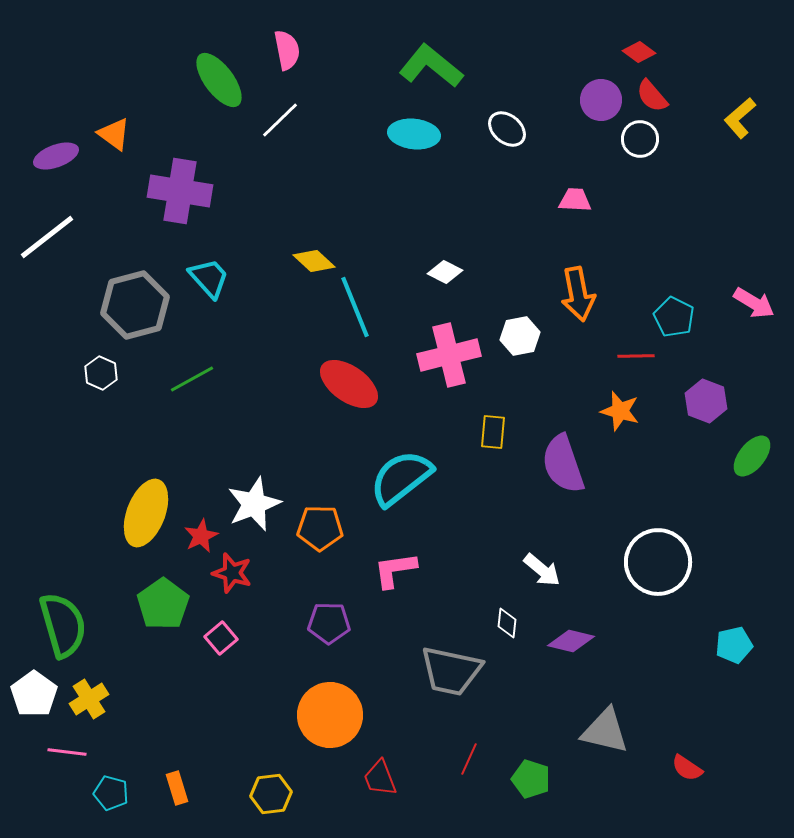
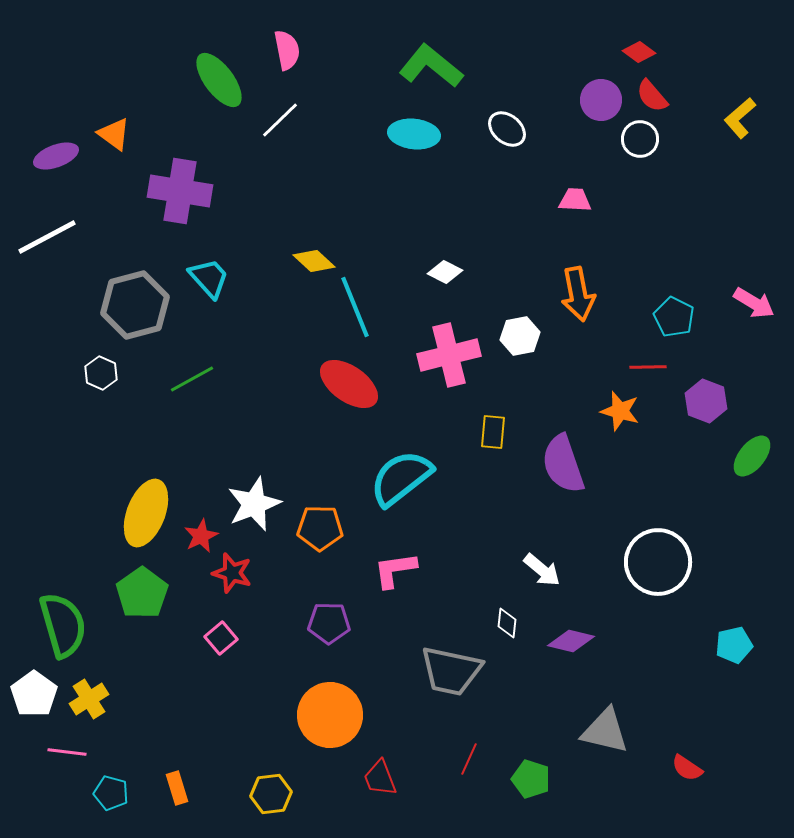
white line at (47, 237): rotated 10 degrees clockwise
red line at (636, 356): moved 12 px right, 11 px down
green pentagon at (163, 604): moved 21 px left, 11 px up
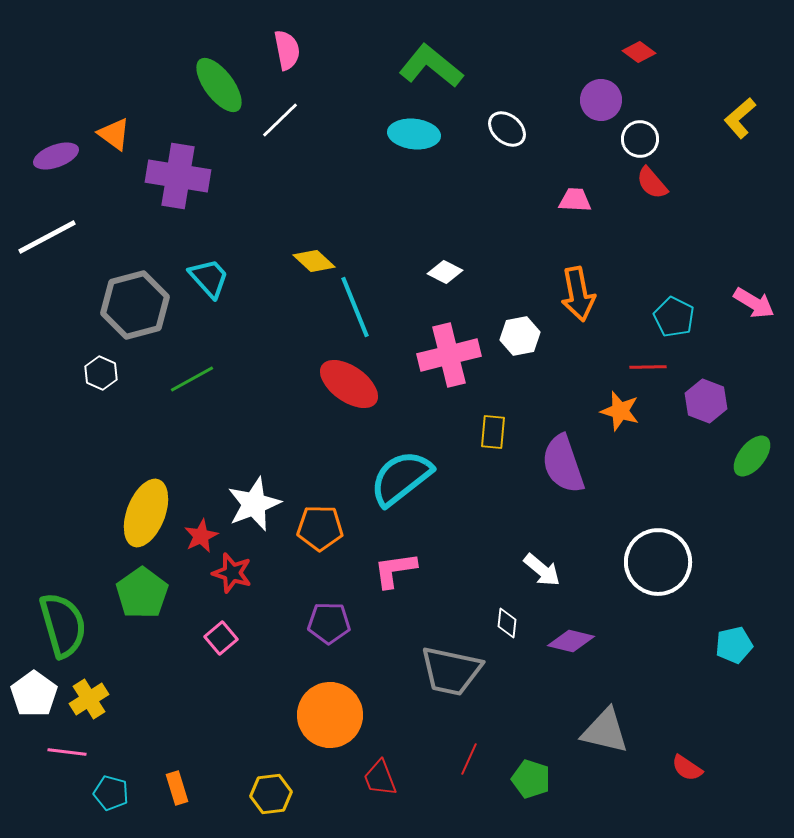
green ellipse at (219, 80): moved 5 px down
red semicircle at (652, 96): moved 87 px down
purple cross at (180, 191): moved 2 px left, 15 px up
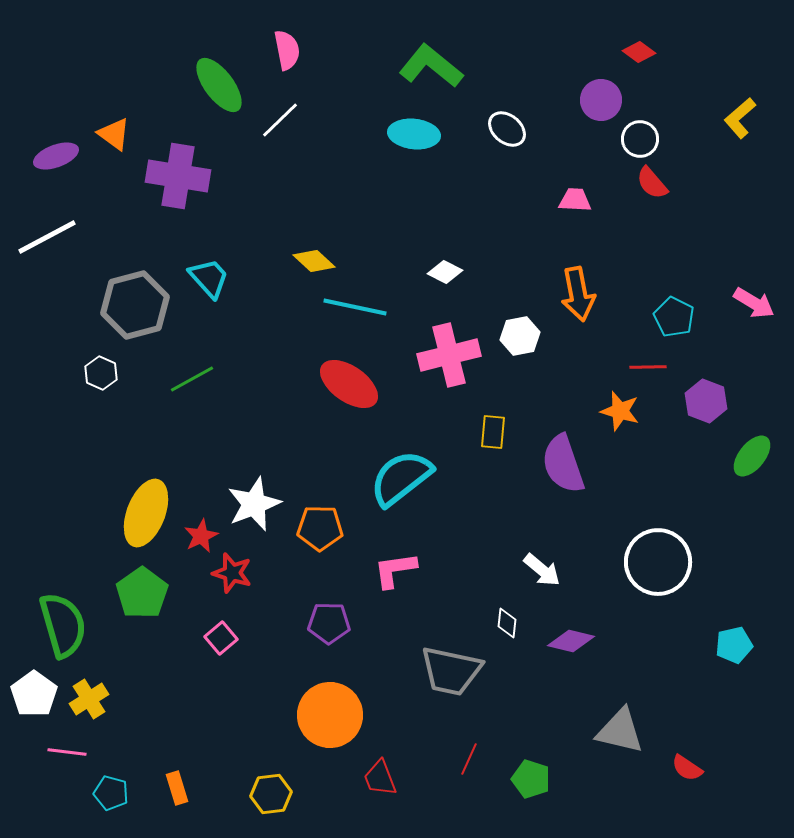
cyan line at (355, 307): rotated 56 degrees counterclockwise
gray triangle at (605, 731): moved 15 px right
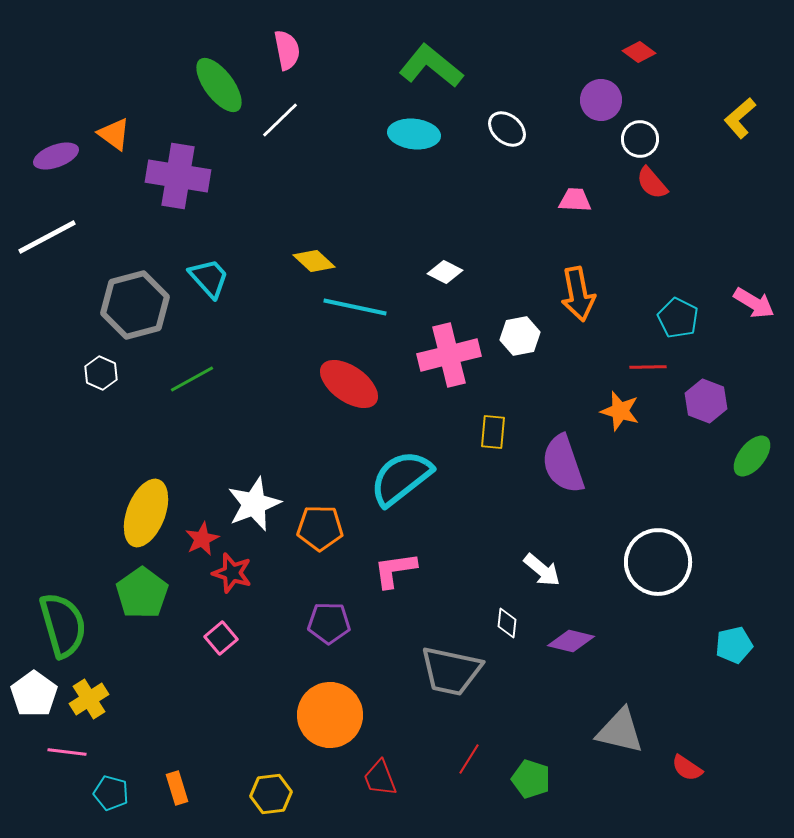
cyan pentagon at (674, 317): moved 4 px right, 1 px down
red star at (201, 536): moved 1 px right, 3 px down
red line at (469, 759): rotated 8 degrees clockwise
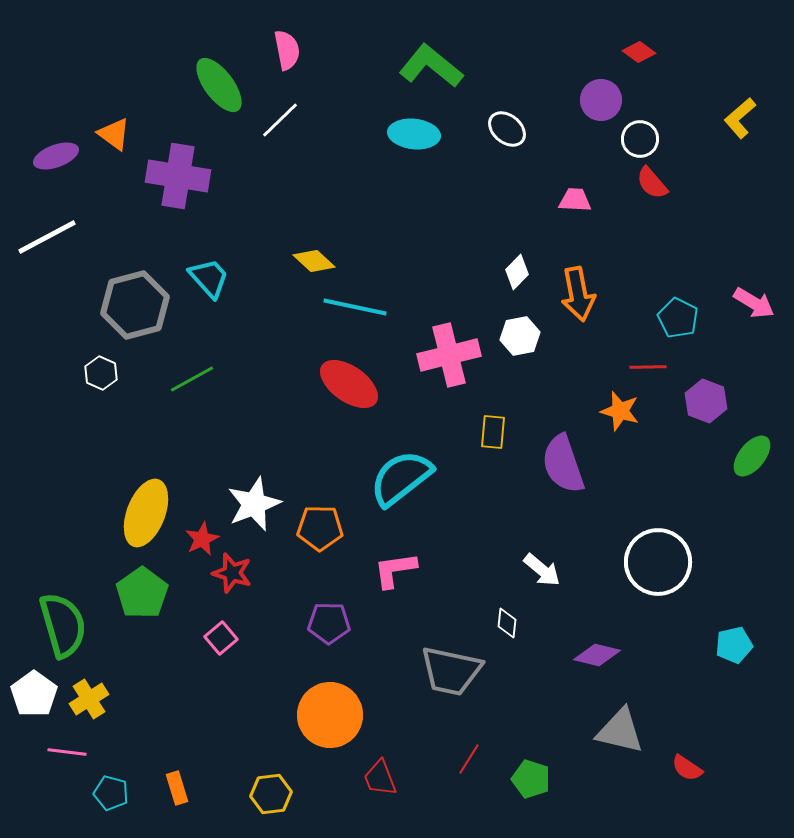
white diamond at (445, 272): moved 72 px right; rotated 72 degrees counterclockwise
purple diamond at (571, 641): moved 26 px right, 14 px down
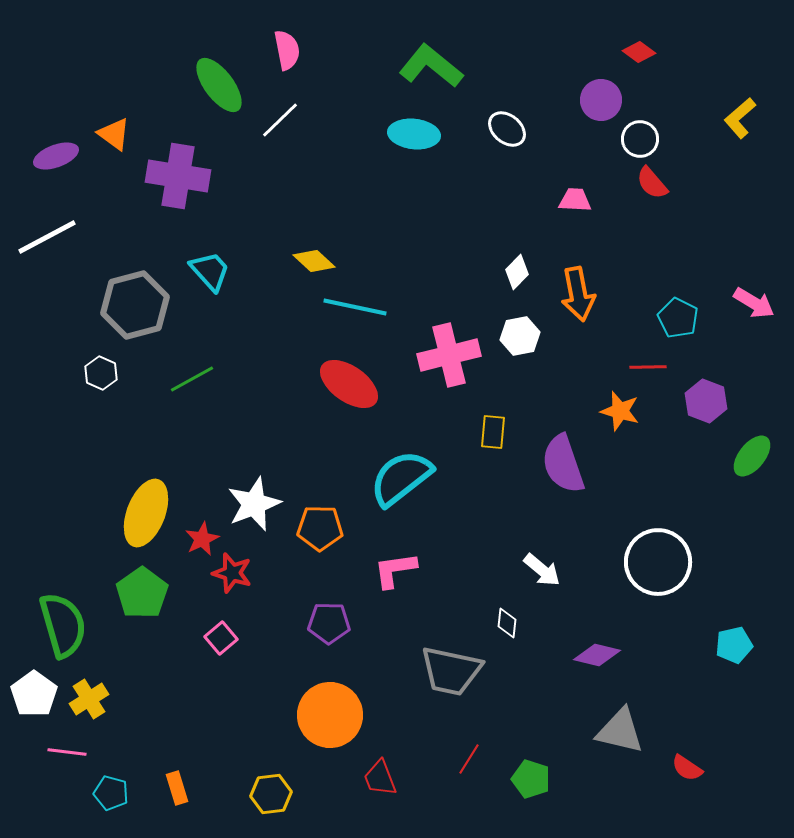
cyan trapezoid at (209, 278): moved 1 px right, 7 px up
